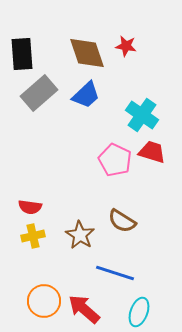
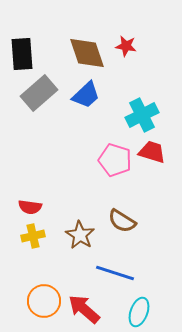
cyan cross: rotated 28 degrees clockwise
pink pentagon: rotated 8 degrees counterclockwise
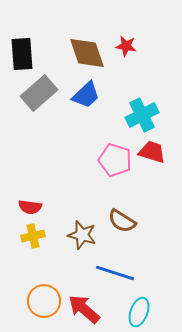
brown star: moved 2 px right; rotated 16 degrees counterclockwise
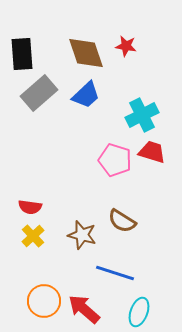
brown diamond: moved 1 px left
yellow cross: rotated 30 degrees counterclockwise
